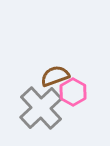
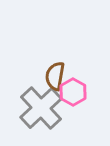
brown semicircle: rotated 60 degrees counterclockwise
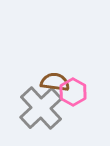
brown semicircle: moved 6 px down; rotated 88 degrees clockwise
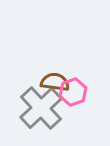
pink hexagon: rotated 12 degrees clockwise
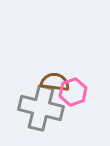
gray cross: rotated 33 degrees counterclockwise
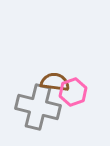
gray cross: moved 3 px left, 1 px up
